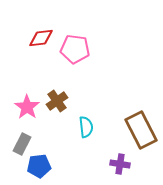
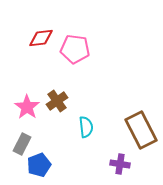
blue pentagon: moved 1 px up; rotated 15 degrees counterclockwise
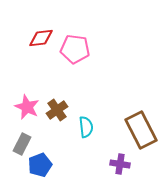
brown cross: moved 9 px down
pink star: rotated 10 degrees counterclockwise
blue pentagon: moved 1 px right
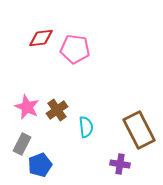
brown rectangle: moved 2 px left
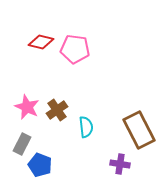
red diamond: moved 4 px down; rotated 20 degrees clockwise
blue pentagon: rotated 30 degrees counterclockwise
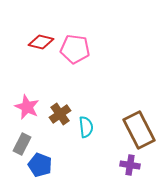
brown cross: moved 3 px right, 4 px down
purple cross: moved 10 px right, 1 px down
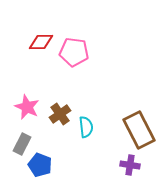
red diamond: rotated 15 degrees counterclockwise
pink pentagon: moved 1 px left, 3 px down
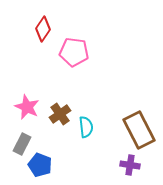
red diamond: moved 2 px right, 13 px up; rotated 55 degrees counterclockwise
